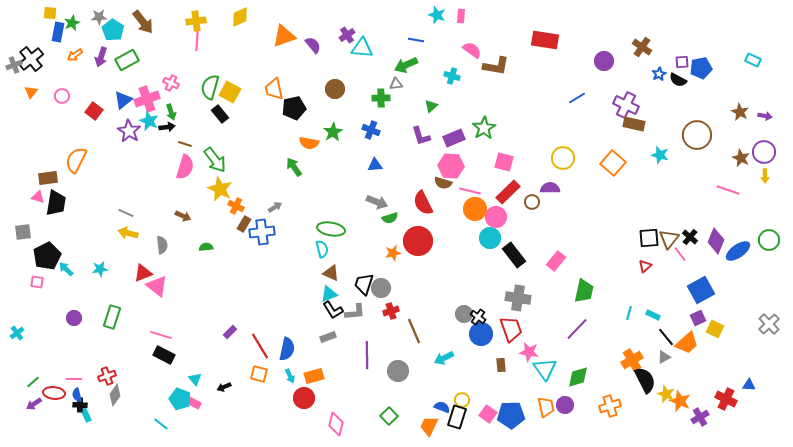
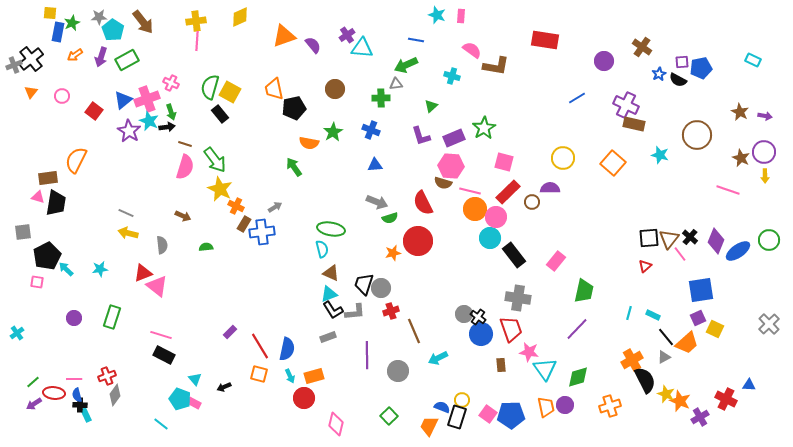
blue square at (701, 290): rotated 20 degrees clockwise
cyan arrow at (444, 358): moved 6 px left
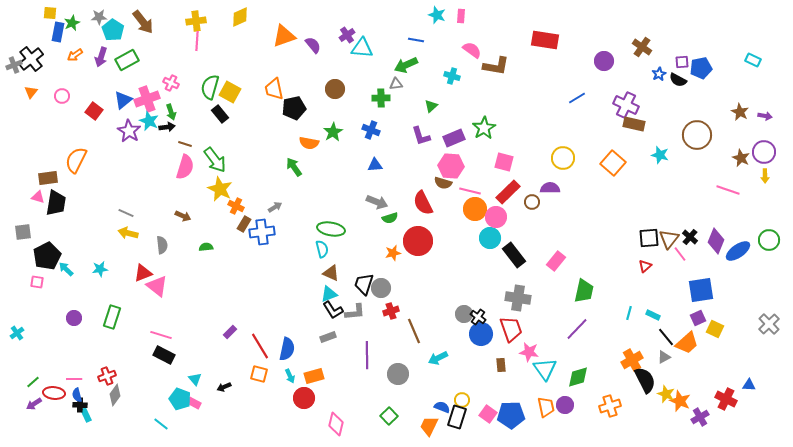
gray circle at (398, 371): moved 3 px down
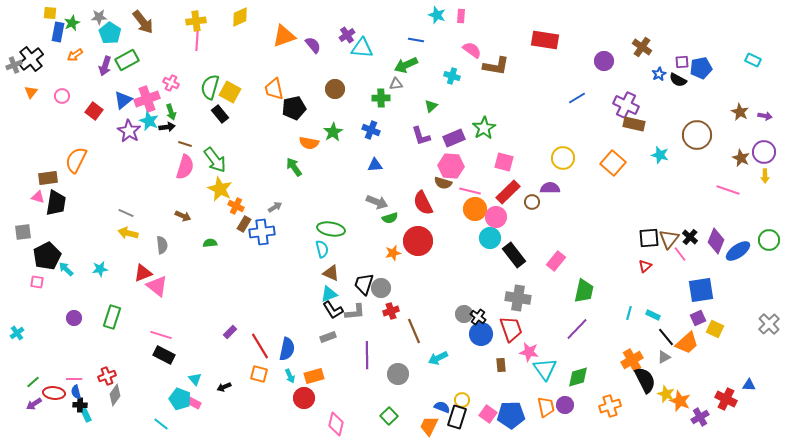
cyan pentagon at (113, 30): moved 3 px left, 3 px down
purple arrow at (101, 57): moved 4 px right, 9 px down
green semicircle at (206, 247): moved 4 px right, 4 px up
blue semicircle at (77, 395): moved 1 px left, 3 px up
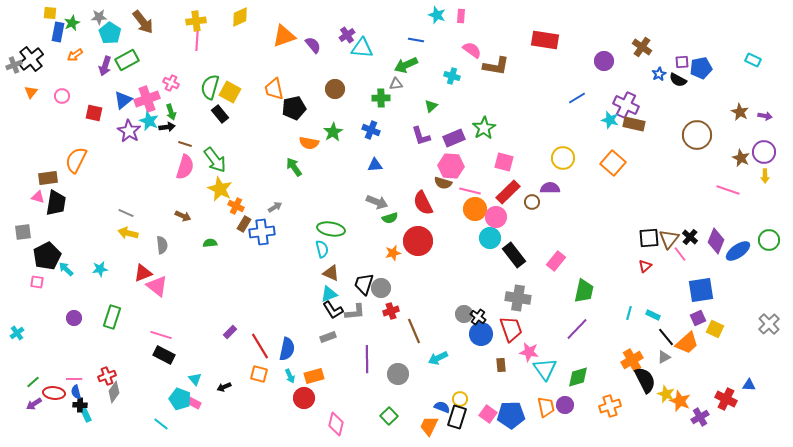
red square at (94, 111): moved 2 px down; rotated 24 degrees counterclockwise
cyan star at (660, 155): moved 50 px left, 35 px up
purple line at (367, 355): moved 4 px down
gray diamond at (115, 395): moved 1 px left, 3 px up
yellow circle at (462, 400): moved 2 px left, 1 px up
